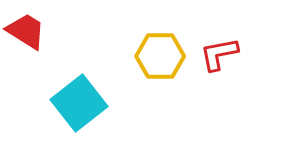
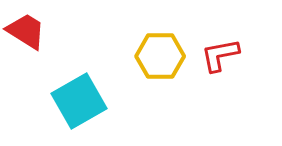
red L-shape: moved 1 px right, 1 px down
cyan square: moved 2 px up; rotated 8 degrees clockwise
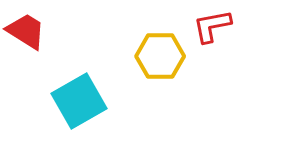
red L-shape: moved 8 px left, 29 px up
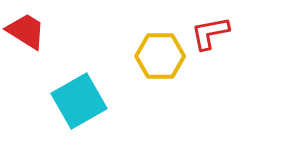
red L-shape: moved 2 px left, 7 px down
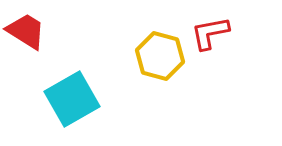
yellow hexagon: rotated 15 degrees clockwise
cyan square: moved 7 px left, 2 px up
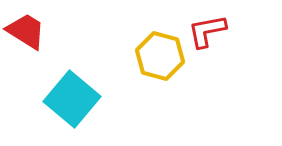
red L-shape: moved 3 px left, 2 px up
cyan square: rotated 20 degrees counterclockwise
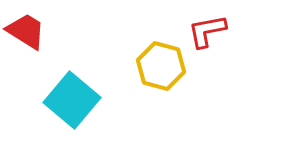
yellow hexagon: moved 1 px right, 10 px down
cyan square: moved 1 px down
